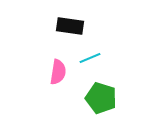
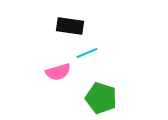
cyan line: moved 3 px left, 5 px up
pink semicircle: rotated 65 degrees clockwise
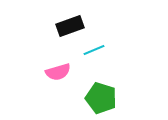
black rectangle: rotated 28 degrees counterclockwise
cyan line: moved 7 px right, 3 px up
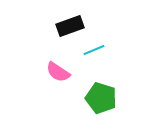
pink semicircle: rotated 50 degrees clockwise
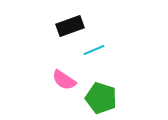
pink semicircle: moved 6 px right, 8 px down
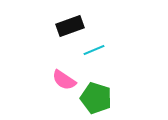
green pentagon: moved 5 px left
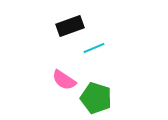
cyan line: moved 2 px up
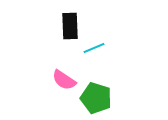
black rectangle: rotated 72 degrees counterclockwise
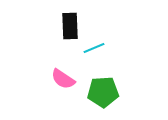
pink semicircle: moved 1 px left, 1 px up
green pentagon: moved 7 px right, 6 px up; rotated 20 degrees counterclockwise
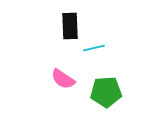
cyan line: rotated 10 degrees clockwise
green pentagon: moved 3 px right
